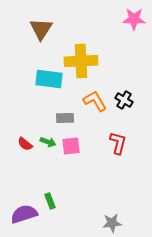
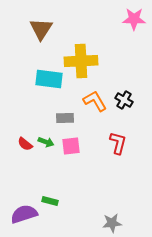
green arrow: moved 2 px left
green rectangle: rotated 56 degrees counterclockwise
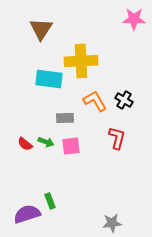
red L-shape: moved 1 px left, 5 px up
green rectangle: rotated 56 degrees clockwise
purple semicircle: moved 3 px right
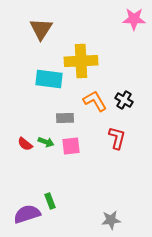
gray star: moved 1 px left, 3 px up
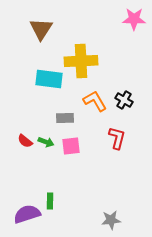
red semicircle: moved 3 px up
green rectangle: rotated 21 degrees clockwise
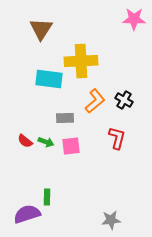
orange L-shape: rotated 80 degrees clockwise
green rectangle: moved 3 px left, 4 px up
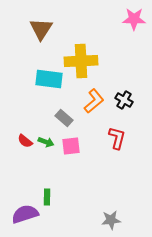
orange L-shape: moved 1 px left
gray rectangle: moved 1 px left; rotated 42 degrees clockwise
purple semicircle: moved 2 px left
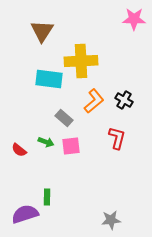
brown triangle: moved 1 px right, 2 px down
red semicircle: moved 6 px left, 9 px down
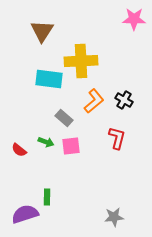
gray star: moved 3 px right, 3 px up
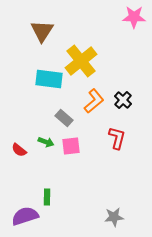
pink star: moved 2 px up
yellow cross: rotated 36 degrees counterclockwise
black cross: moved 1 px left; rotated 12 degrees clockwise
purple semicircle: moved 2 px down
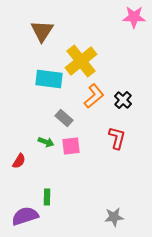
orange L-shape: moved 5 px up
red semicircle: moved 11 px down; rotated 98 degrees counterclockwise
